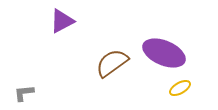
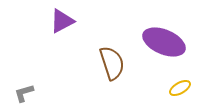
purple ellipse: moved 11 px up
brown semicircle: rotated 108 degrees clockwise
gray L-shape: rotated 10 degrees counterclockwise
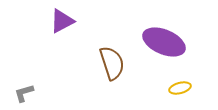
yellow ellipse: rotated 15 degrees clockwise
